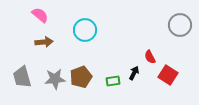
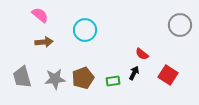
red semicircle: moved 8 px left, 3 px up; rotated 24 degrees counterclockwise
brown pentagon: moved 2 px right, 1 px down
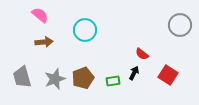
gray star: rotated 15 degrees counterclockwise
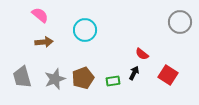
gray circle: moved 3 px up
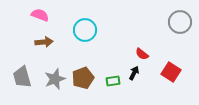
pink semicircle: rotated 18 degrees counterclockwise
red square: moved 3 px right, 3 px up
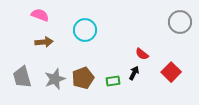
red square: rotated 12 degrees clockwise
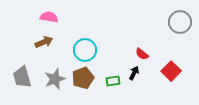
pink semicircle: moved 9 px right, 2 px down; rotated 12 degrees counterclockwise
cyan circle: moved 20 px down
brown arrow: rotated 18 degrees counterclockwise
red square: moved 1 px up
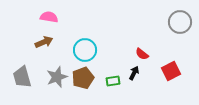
red square: rotated 18 degrees clockwise
gray star: moved 2 px right, 2 px up
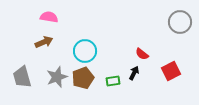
cyan circle: moved 1 px down
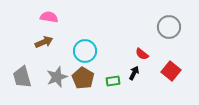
gray circle: moved 11 px left, 5 px down
red square: rotated 24 degrees counterclockwise
brown pentagon: rotated 20 degrees counterclockwise
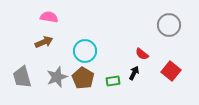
gray circle: moved 2 px up
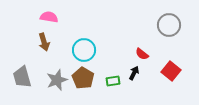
brown arrow: rotated 96 degrees clockwise
cyan circle: moved 1 px left, 1 px up
gray star: moved 3 px down
